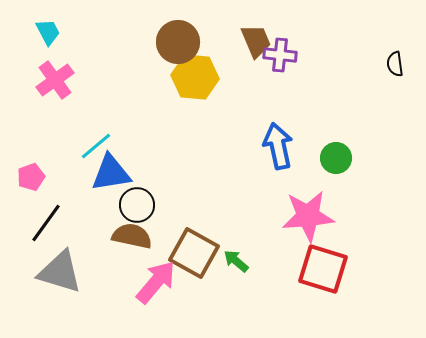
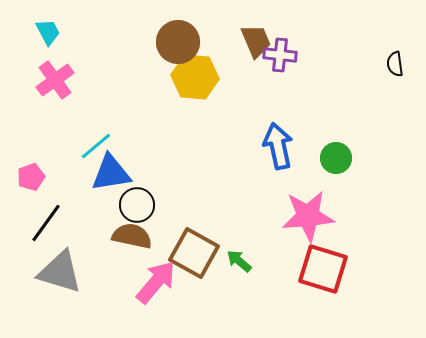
green arrow: moved 3 px right
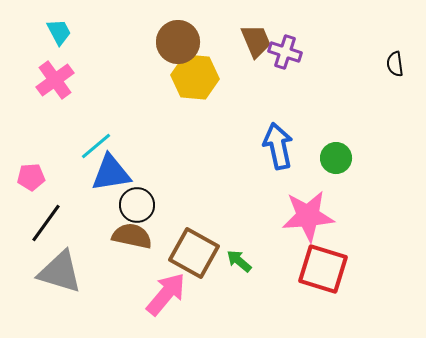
cyan trapezoid: moved 11 px right
purple cross: moved 5 px right, 3 px up; rotated 12 degrees clockwise
pink pentagon: rotated 16 degrees clockwise
pink arrow: moved 10 px right, 12 px down
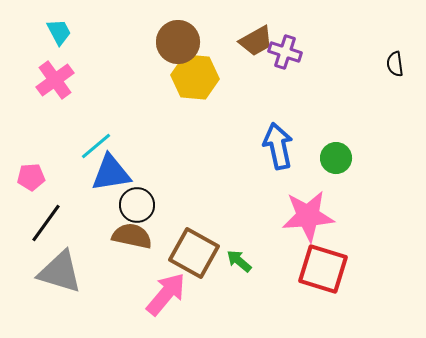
brown trapezoid: rotated 84 degrees clockwise
